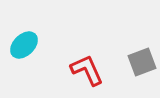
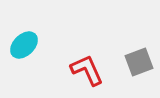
gray square: moved 3 px left
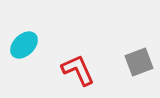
red L-shape: moved 9 px left
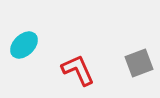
gray square: moved 1 px down
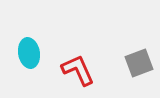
cyan ellipse: moved 5 px right, 8 px down; rotated 56 degrees counterclockwise
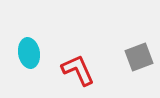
gray square: moved 6 px up
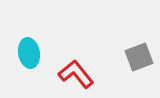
red L-shape: moved 2 px left, 4 px down; rotated 15 degrees counterclockwise
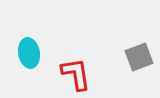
red L-shape: rotated 30 degrees clockwise
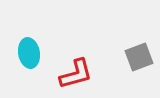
red L-shape: rotated 84 degrees clockwise
